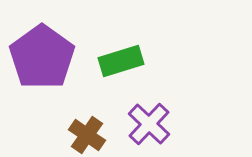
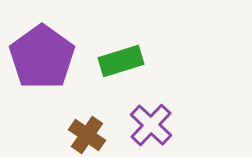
purple cross: moved 2 px right, 1 px down
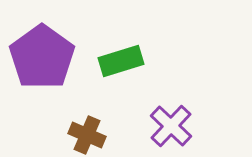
purple cross: moved 20 px right, 1 px down
brown cross: rotated 12 degrees counterclockwise
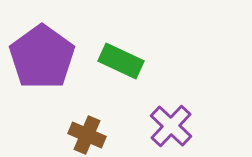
green rectangle: rotated 42 degrees clockwise
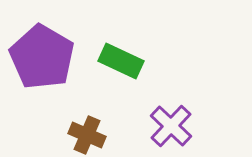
purple pentagon: rotated 6 degrees counterclockwise
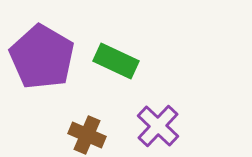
green rectangle: moved 5 px left
purple cross: moved 13 px left
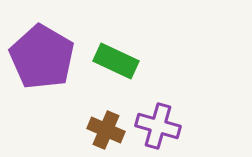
purple cross: rotated 27 degrees counterclockwise
brown cross: moved 19 px right, 5 px up
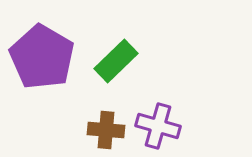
green rectangle: rotated 69 degrees counterclockwise
brown cross: rotated 18 degrees counterclockwise
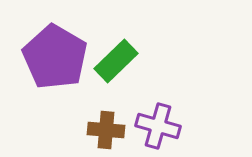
purple pentagon: moved 13 px right
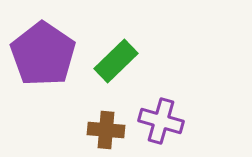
purple pentagon: moved 12 px left, 3 px up; rotated 4 degrees clockwise
purple cross: moved 3 px right, 5 px up
